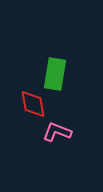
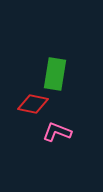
red diamond: rotated 68 degrees counterclockwise
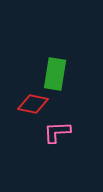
pink L-shape: rotated 24 degrees counterclockwise
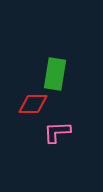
red diamond: rotated 12 degrees counterclockwise
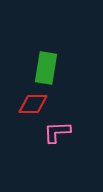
green rectangle: moved 9 px left, 6 px up
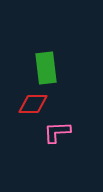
green rectangle: rotated 16 degrees counterclockwise
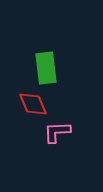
red diamond: rotated 68 degrees clockwise
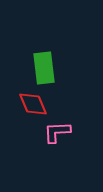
green rectangle: moved 2 px left
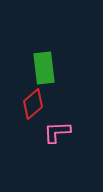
red diamond: rotated 72 degrees clockwise
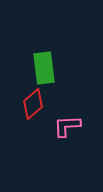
pink L-shape: moved 10 px right, 6 px up
